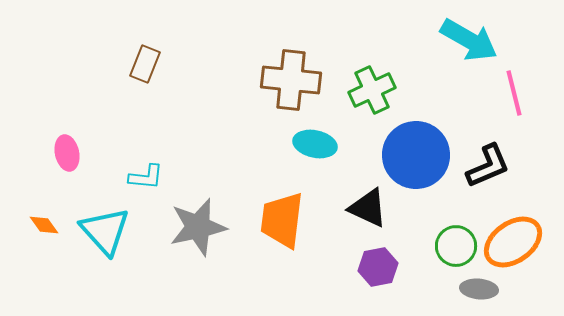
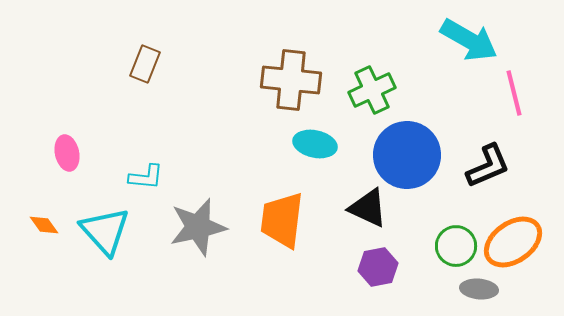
blue circle: moved 9 px left
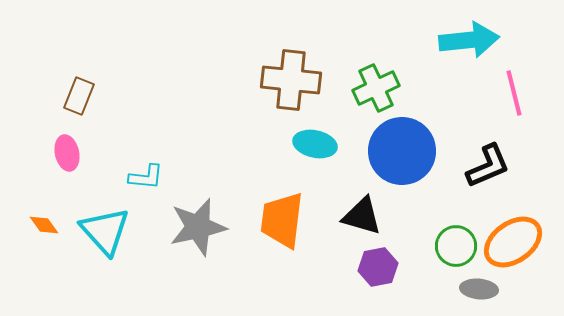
cyan arrow: rotated 36 degrees counterclockwise
brown rectangle: moved 66 px left, 32 px down
green cross: moved 4 px right, 2 px up
blue circle: moved 5 px left, 4 px up
black triangle: moved 6 px left, 8 px down; rotated 9 degrees counterclockwise
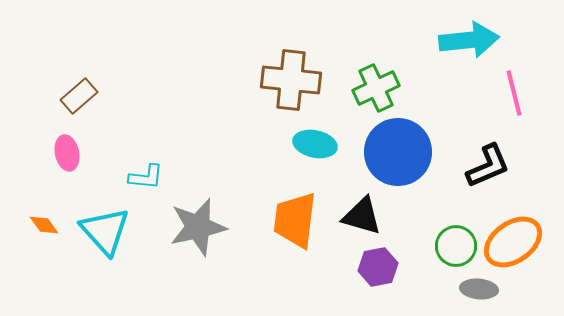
brown rectangle: rotated 27 degrees clockwise
blue circle: moved 4 px left, 1 px down
orange trapezoid: moved 13 px right
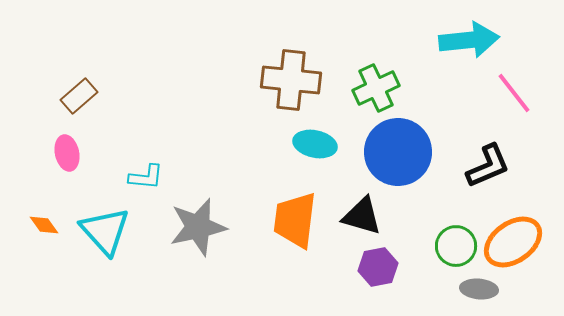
pink line: rotated 24 degrees counterclockwise
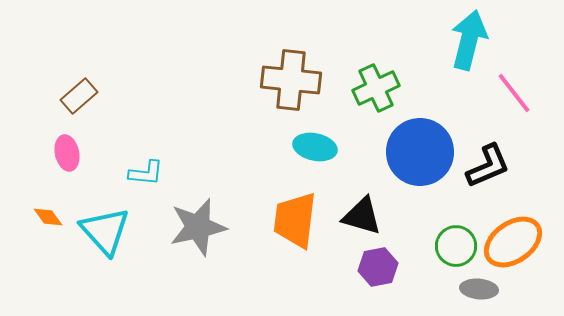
cyan arrow: rotated 70 degrees counterclockwise
cyan ellipse: moved 3 px down
blue circle: moved 22 px right
cyan L-shape: moved 4 px up
orange diamond: moved 4 px right, 8 px up
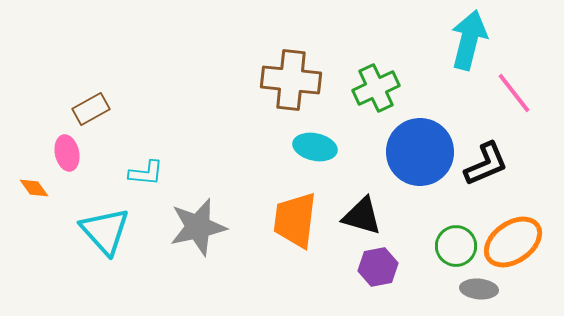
brown rectangle: moved 12 px right, 13 px down; rotated 12 degrees clockwise
black L-shape: moved 2 px left, 2 px up
orange diamond: moved 14 px left, 29 px up
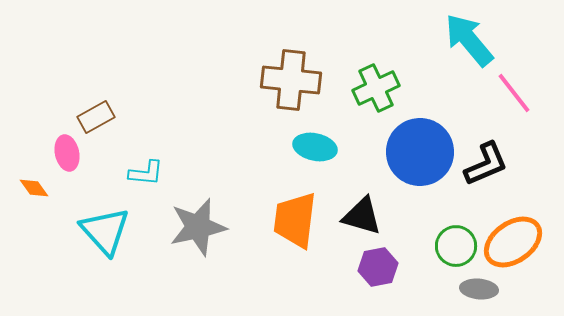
cyan arrow: rotated 54 degrees counterclockwise
brown rectangle: moved 5 px right, 8 px down
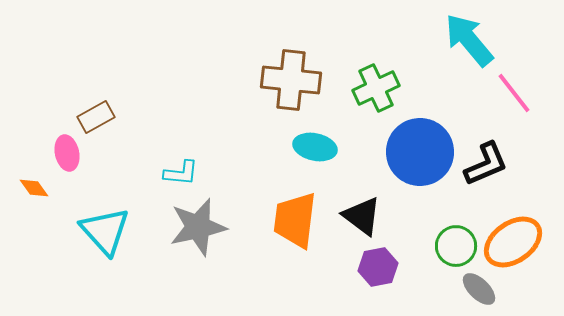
cyan L-shape: moved 35 px right
black triangle: rotated 21 degrees clockwise
gray ellipse: rotated 39 degrees clockwise
